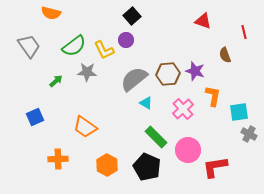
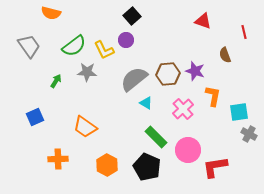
green arrow: rotated 16 degrees counterclockwise
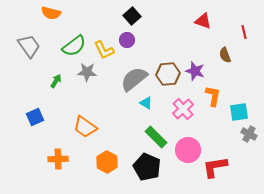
purple circle: moved 1 px right
orange hexagon: moved 3 px up
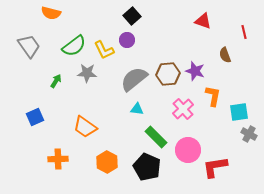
gray star: moved 1 px down
cyan triangle: moved 9 px left, 6 px down; rotated 24 degrees counterclockwise
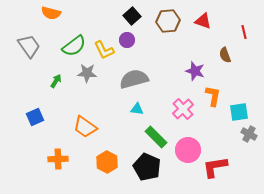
brown hexagon: moved 53 px up
gray semicircle: rotated 24 degrees clockwise
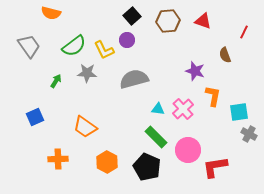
red line: rotated 40 degrees clockwise
cyan triangle: moved 21 px right
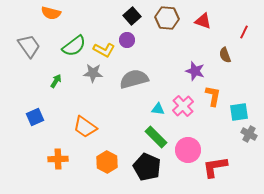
brown hexagon: moved 1 px left, 3 px up; rotated 10 degrees clockwise
yellow L-shape: rotated 35 degrees counterclockwise
gray star: moved 6 px right
pink cross: moved 3 px up
